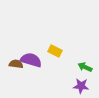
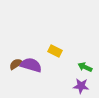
purple semicircle: moved 5 px down
brown semicircle: rotated 40 degrees counterclockwise
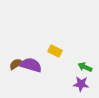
purple star: moved 2 px up
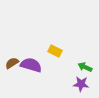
brown semicircle: moved 4 px left, 1 px up
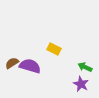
yellow rectangle: moved 1 px left, 2 px up
purple semicircle: moved 1 px left, 1 px down
purple star: rotated 21 degrees clockwise
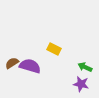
purple star: rotated 14 degrees counterclockwise
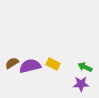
yellow rectangle: moved 1 px left, 15 px down
purple semicircle: rotated 30 degrees counterclockwise
purple star: rotated 14 degrees counterclockwise
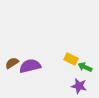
yellow rectangle: moved 18 px right, 5 px up
purple star: moved 2 px left, 2 px down; rotated 14 degrees clockwise
